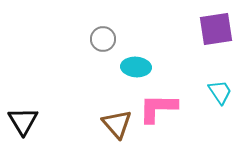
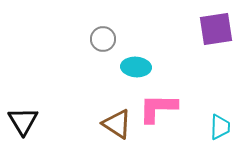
cyan trapezoid: moved 35 px down; rotated 36 degrees clockwise
brown triangle: rotated 16 degrees counterclockwise
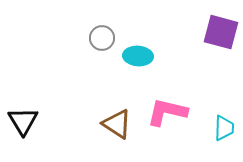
purple square: moved 5 px right, 3 px down; rotated 24 degrees clockwise
gray circle: moved 1 px left, 1 px up
cyan ellipse: moved 2 px right, 11 px up
pink L-shape: moved 9 px right, 4 px down; rotated 12 degrees clockwise
cyan trapezoid: moved 4 px right, 1 px down
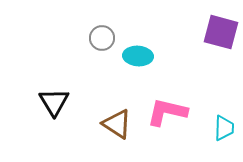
black triangle: moved 31 px right, 19 px up
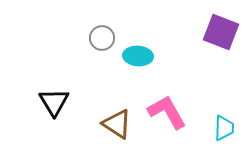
purple square: rotated 6 degrees clockwise
pink L-shape: rotated 48 degrees clockwise
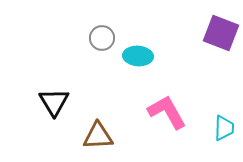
purple square: moved 1 px down
brown triangle: moved 19 px left, 12 px down; rotated 36 degrees counterclockwise
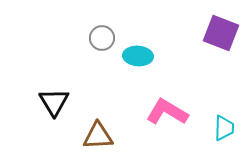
pink L-shape: rotated 30 degrees counterclockwise
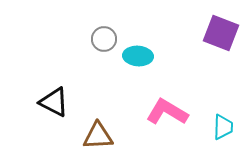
gray circle: moved 2 px right, 1 px down
black triangle: rotated 32 degrees counterclockwise
cyan trapezoid: moved 1 px left, 1 px up
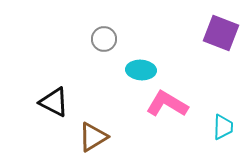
cyan ellipse: moved 3 px right, 14 px down
pink L-shape: moved 8 px up
brown triangle: moved 5 px left, 1 px down; rotated 28 degrees counterclockwise
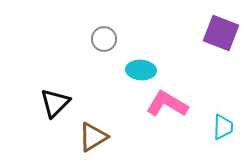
black triangle: moved 1 px right, 1 px down; rotated 48 degrees clockwise
